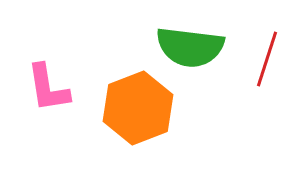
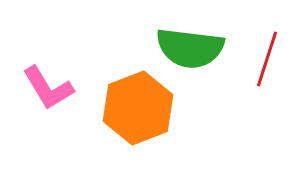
green semicircle: moved 1 px down
pink L-shape: rotated 22 degrees counterclockwise
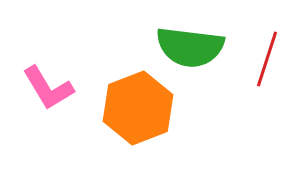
green semicircle: moved 1 px up
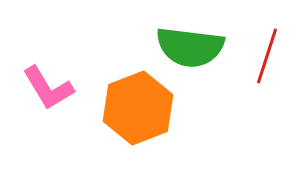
red line: moved 3 px up
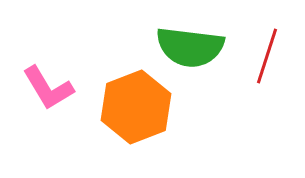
orange hexagon: moved 2 px left, 1 px up
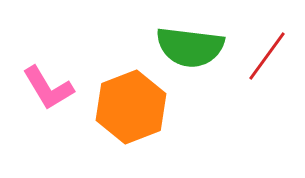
red line: rotated 18 degrees clockwise
orange hexagon: moved 5 px left
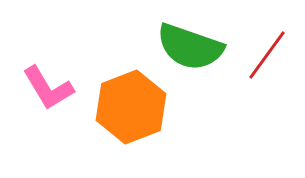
green semicircle: rotated 12 degrees clockwise
red line: moved 1 px up
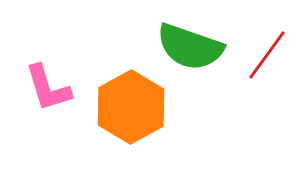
pink L-shape: rotated 14 degrees clockwise
orange hexagon: rotated 8 degrees counterclockwise
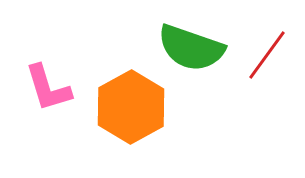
green semicircle: moved 1 px right, 1 px down
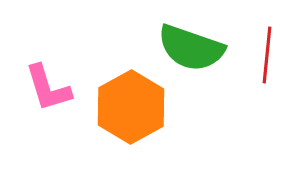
red line: rotated 30 degrees counterclockwise
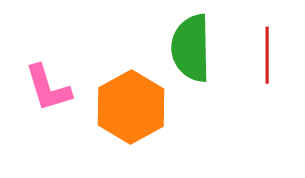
green semicircle: rotated 70 degrees clockwise
red line: rotated 6 degrees counterclockwise
